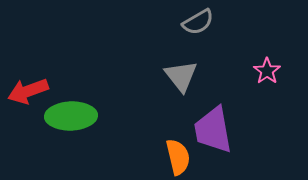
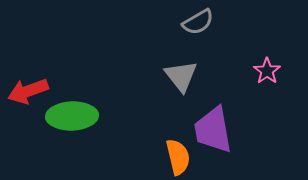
green ellipse: moved 1 px right
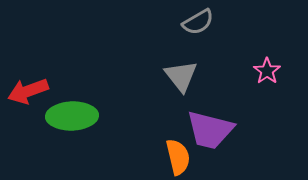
purple trapezoid: moved 3 px left; rotated 66 degrees counterclockwise
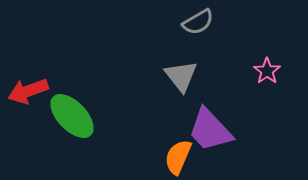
green ellipse: rotated 48 degrees clockwise
purple trapezoid: rotated 33 degrees clockwise
orange semicircle: rotated 144 degrees counterclockwise
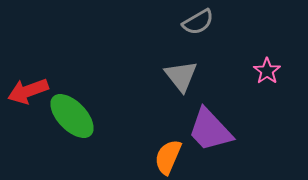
orange semicircle: moved 10 px left
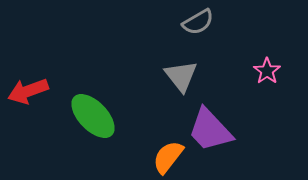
green ellipse: moved 21 px right
orange semicircle: rotated 15 degrees clockwise
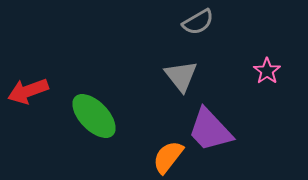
green ellipse: moved 1 px right
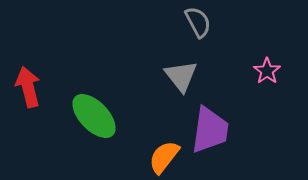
gray semicircle: rotated 88 degrees counterclockwise
red arrow: moved 4 px up; rotated 96 degrees clockwise
purple trapezoid: rotated 129 degrees counterclockwise
orange semicircle: moved 4 px left
